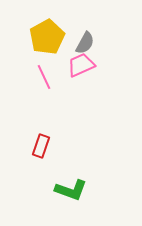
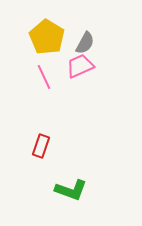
yellow pentagon: rotated 12 degrees counterclockwise
pink trapezoid: moved 1 px left, 1 px down
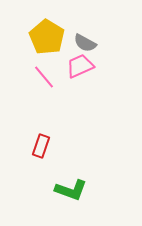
gray semicircle: rotated 90 degrees clockwise
pink line: rotated 15 degrees counterclockwise
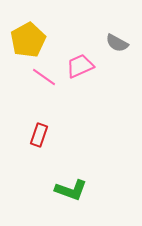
yellow pentagon: moved 19 px left, 3 px down; rotated 12 degrees clockwise
gray semicircle: moved 32 px right
pink line: rotated 15 degrees counterclockwise
red rectangle: moved 2 px left, 11 px up
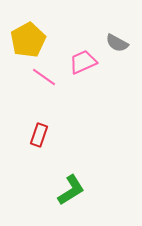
pink trapezoid: moved 3 px right, 4 px up
green L-shape: rotated 52 degrees counterclockwise
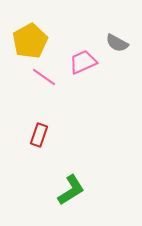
yellow pentagon: moved 2 px right, 1 px down
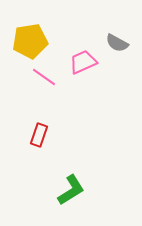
yellow pentagon: rotated 20 degrees clockwise
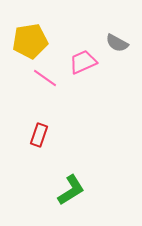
pink line: moved 1 px right, 1 px down
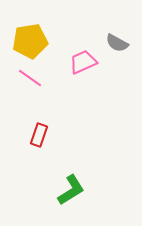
pink line: moved 15 px left
